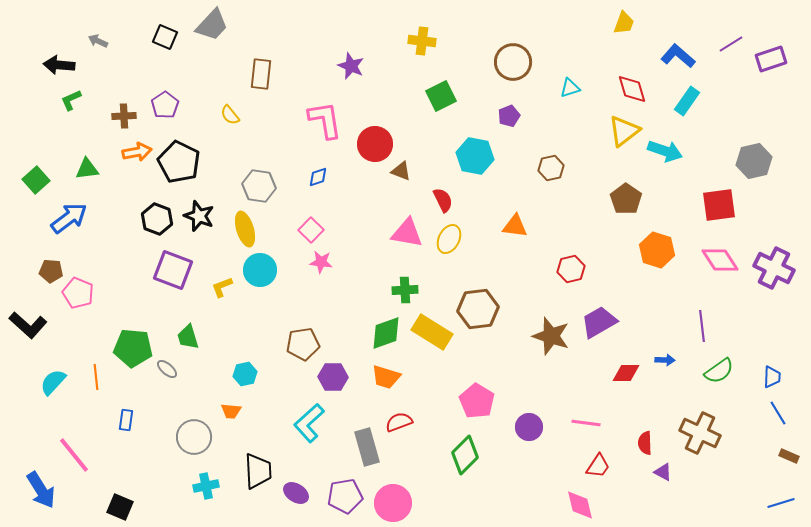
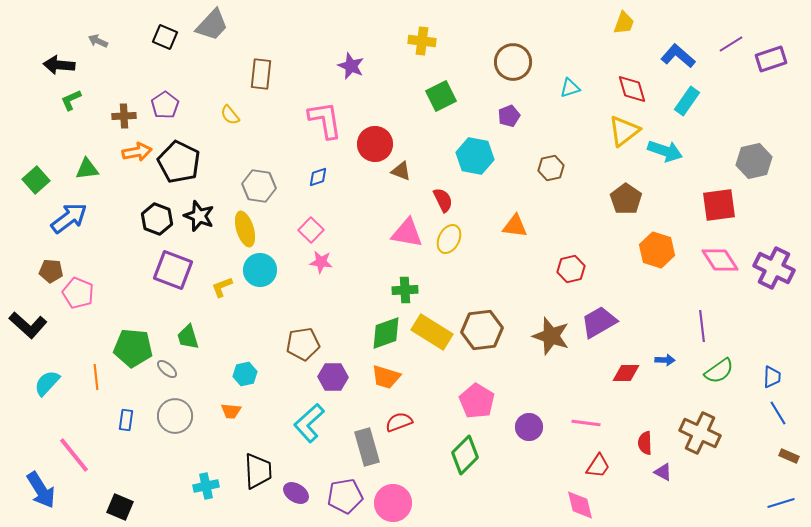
brown hexagon at (478, 309): moved 4 px right, 21 px down
cyan semicircle at (53, 382): moved 6 px left, 1 px down
gray circle at (194, 437): moved 19 px left, 21 px up
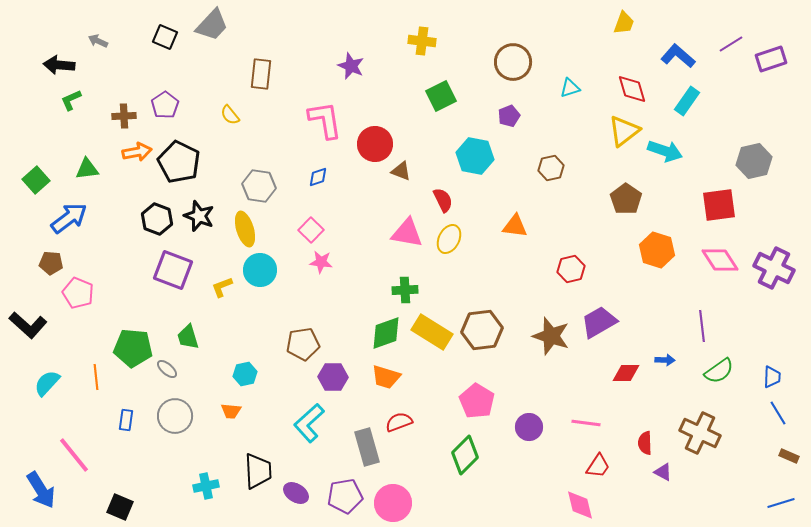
brown pentagon at (51, 271): moved 8 px up
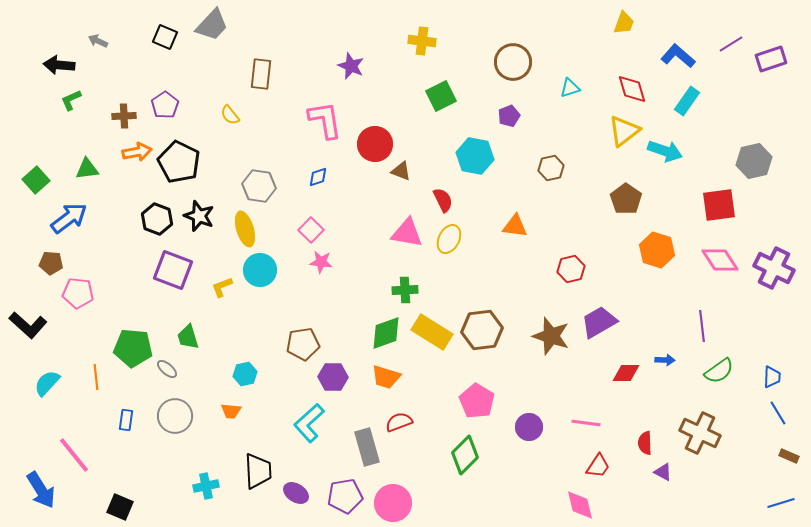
pink pentagon at (78, 293): rotated 16 degrees counterclockwise
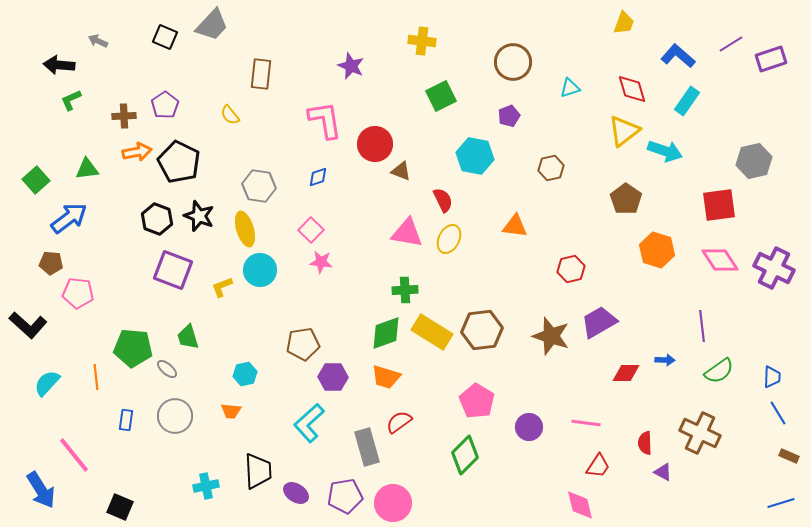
red semicircle at (399, 422): rotated 16 degrees counterclockwise
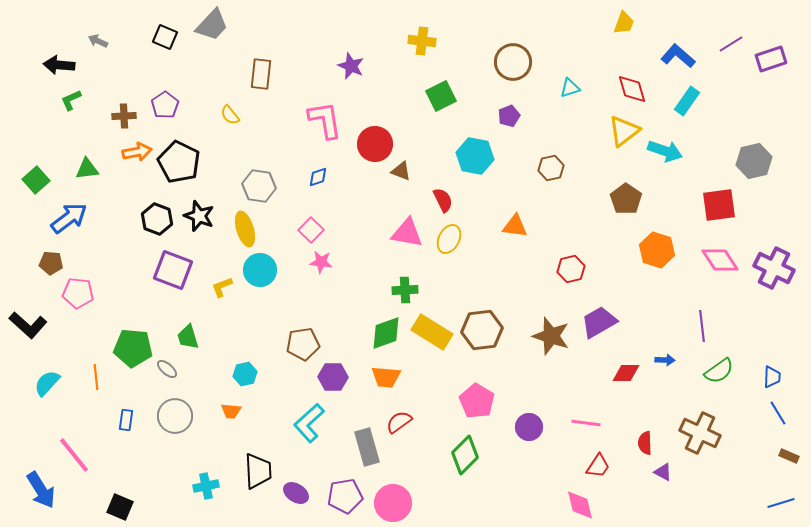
orange trapezoid at (386, 377): rotated 12 degrees counterclockwise
